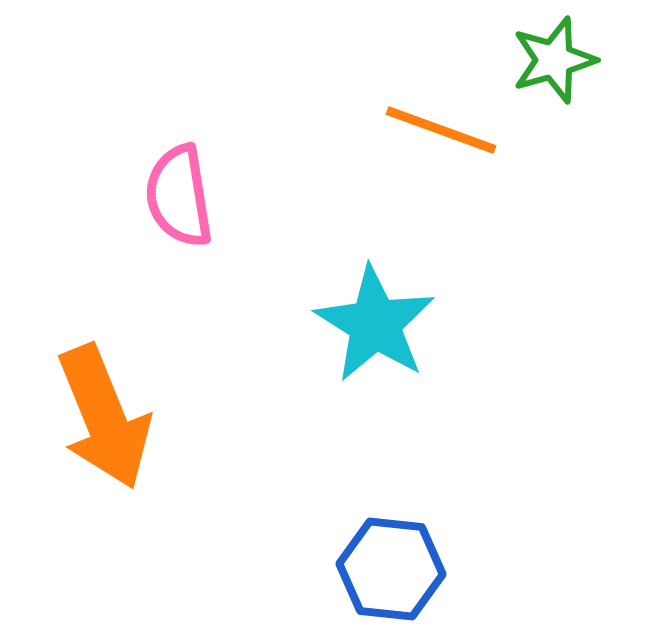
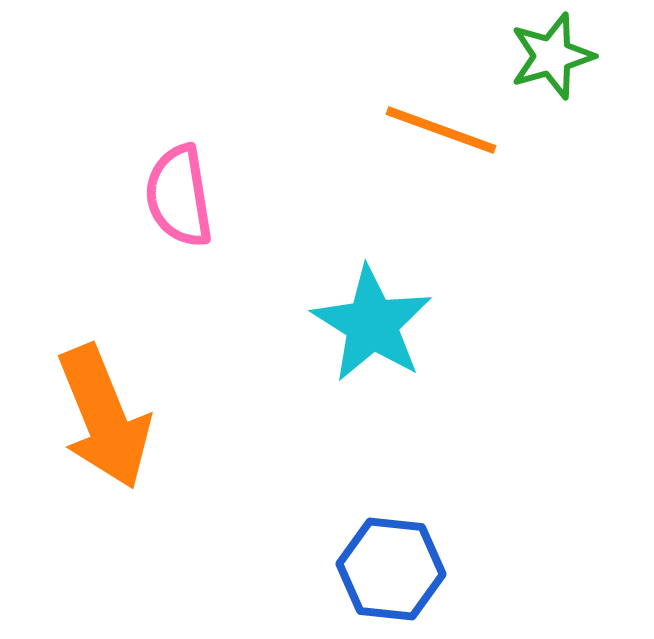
green star: moved 2 px left, 4 px up
cyan star: moved 3 px left
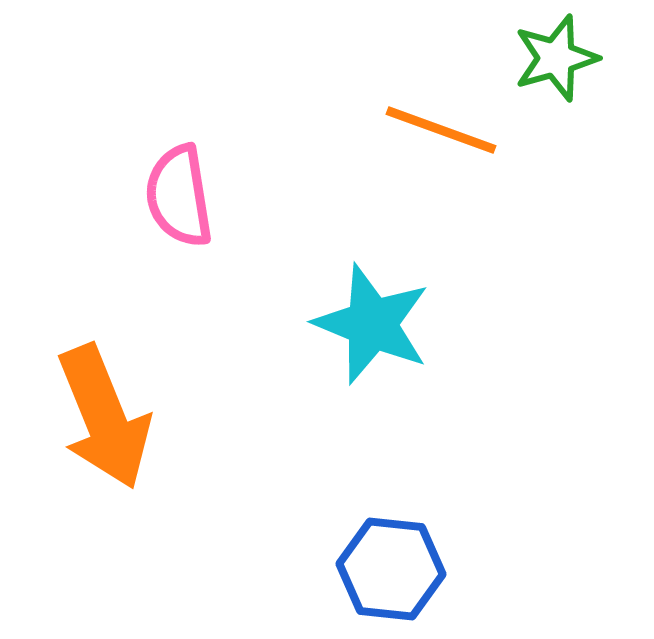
green star: moved 4 px right, 2 px down
cyan star: rotated 10 degrees counterclockwise
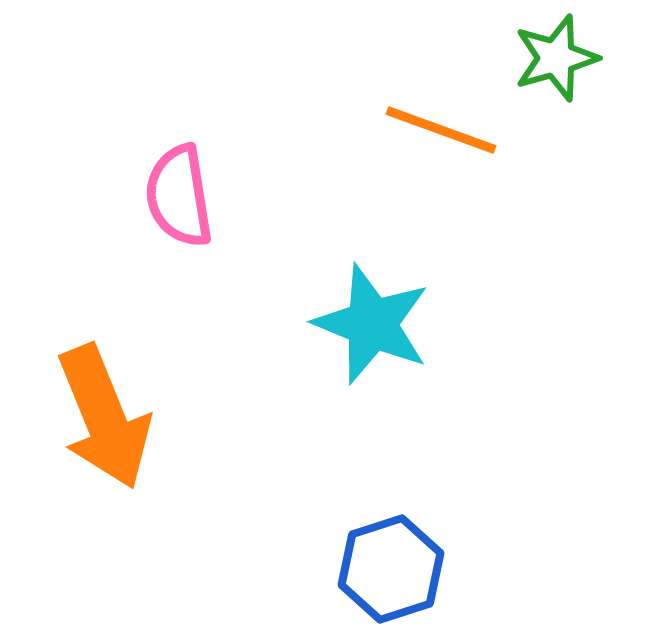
blue hexagon: rotated 24 degrees counterclockwise
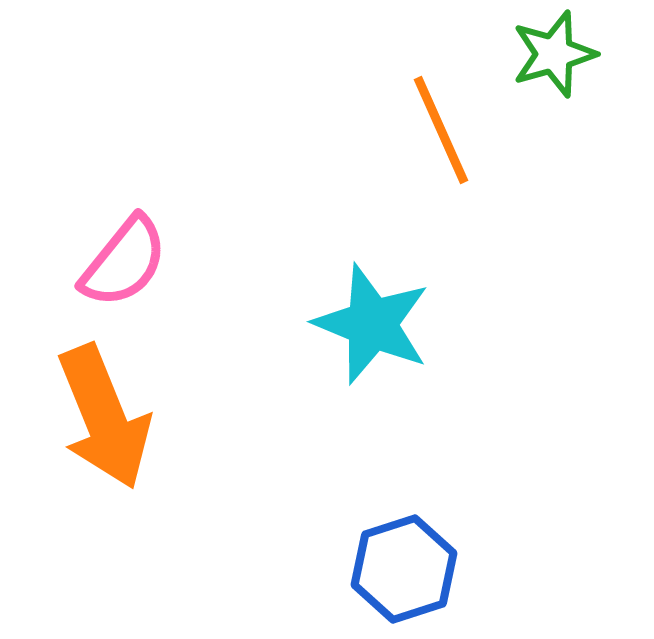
green star: moved 2 px left, 4 px up
orange line: rotated 46 degrees clockwise
pink semicircle: moved 55 px left, 66 px down; rotated 132 degrees counterclockwise
blue hexagon: moved 13 px right
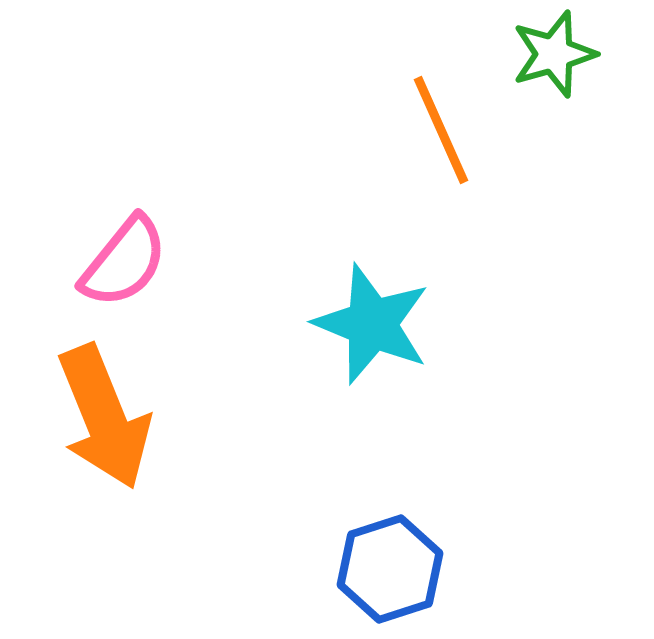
blue hexagon: moved 14 px left
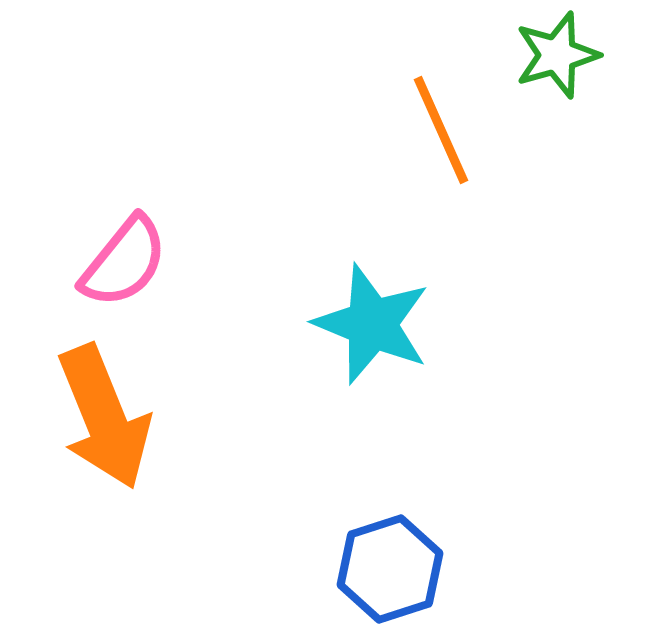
green star: moved 3 px right, 1 px down
